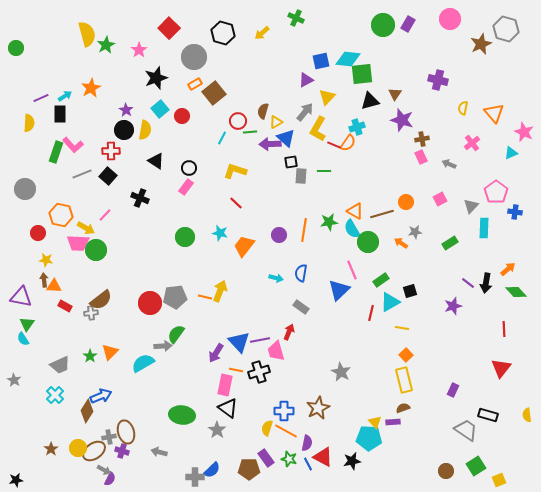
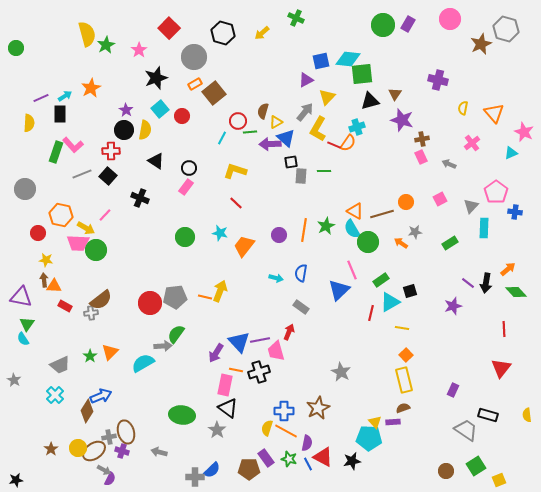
green star at (329, 222): moved 3 px left, 4 px down; rotated 18 degrees counterclockwise
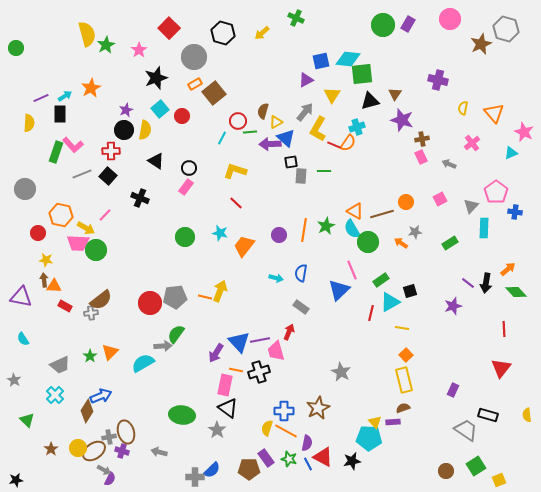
yellow triangle at (327, 97): moved 5 px right, 2 px up; rotated 12 degrees counterclockwise
purple star at (126, 110): rotated 16 degrees clockwise
green triangle at (27, 324): moved 96 px down; rotated 21 degrees counterclockwise
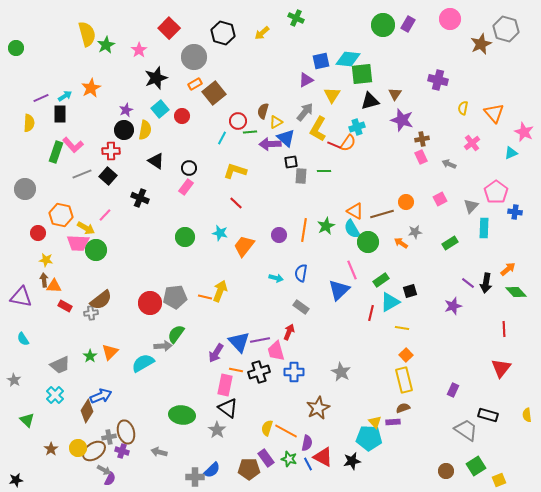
blue cross at (284, 411): moved 10 px right, 39 px up
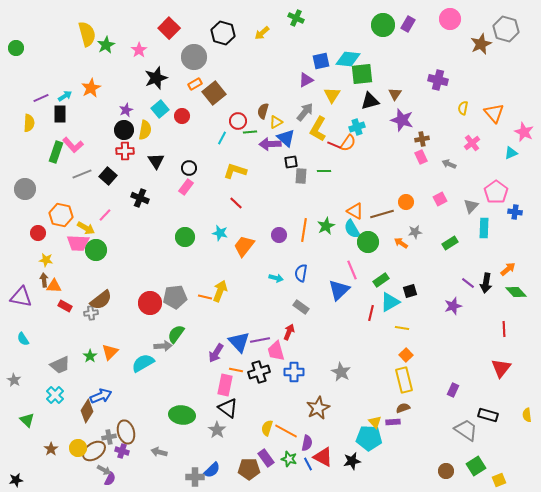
red cross at (111, 151): moved 14 px right
black triangle at (156, 161): rotated 24 degrees clockwise
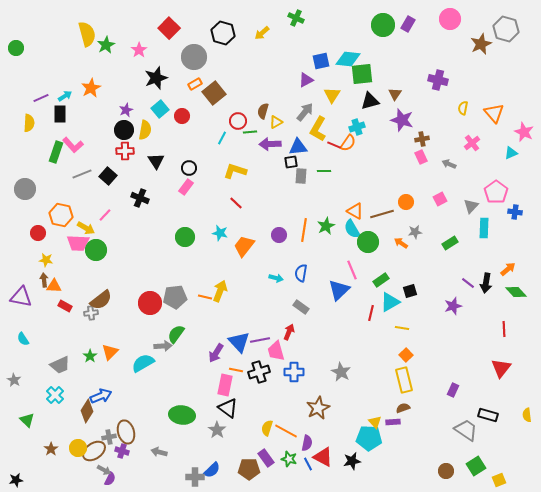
blue triangle at (286, 138): moved 12 px right, 9 px down; rotated 48 degrees counterclockwise
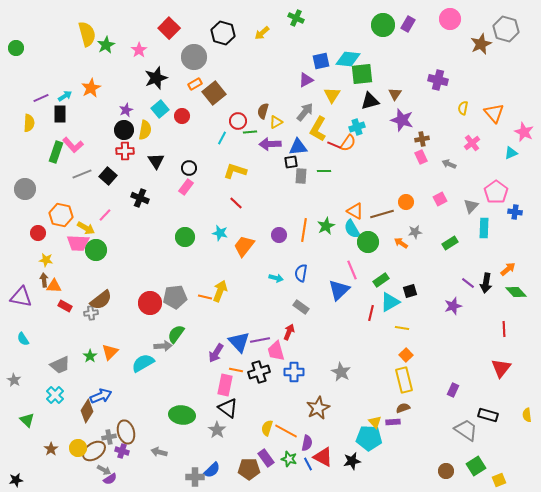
purple semicircle at (110, 479): rotated 32 degrees clockwise
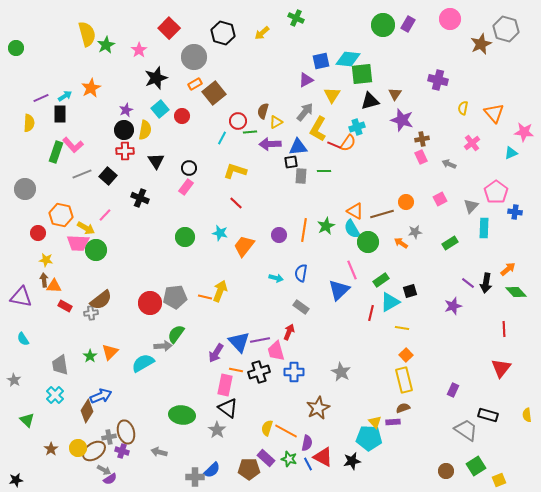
pink star at (524, 132): rotated 18 degrees counterclockwise
gray trapezoid at (60, 365): rotated 105 degrees clockwise
purple rectangle at (266, 458): rotated 12 degrees counterclockwise
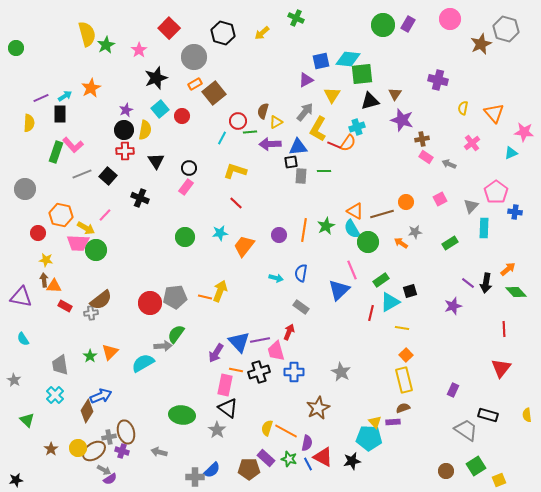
pink rectangle at (421, 157): moved 5 px right; rotated 32 degrees counterclockwise
cyan star at (220, 233): rotated 21 degrees counterclockwise
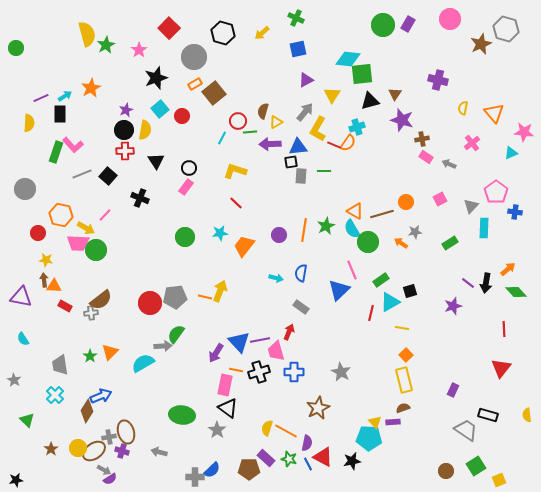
blue square at (321, 61): moved 23 px left, 12 px up
